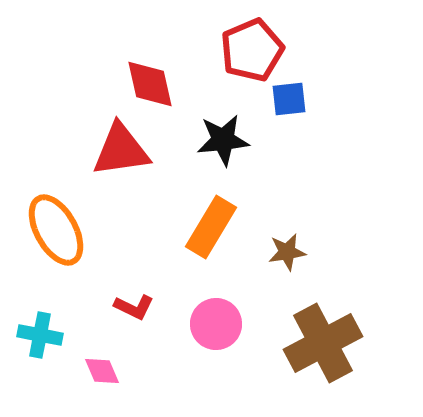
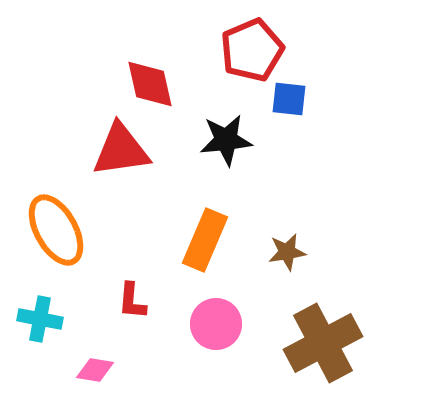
blue square: rotated 12 degrees clockwise
black star: moved 3 px right
orange rectangle: moved 6 px left, 13 px down; rotated 8 degrees counterclockwise
red L-shape: moved 2 px left, 6 px up; rotated 69 degrees clockwise
cyan cross: moved 16 px up
pink diamond: moved 7 px left, 1 px up; rotated 57 degrees counterclockwise
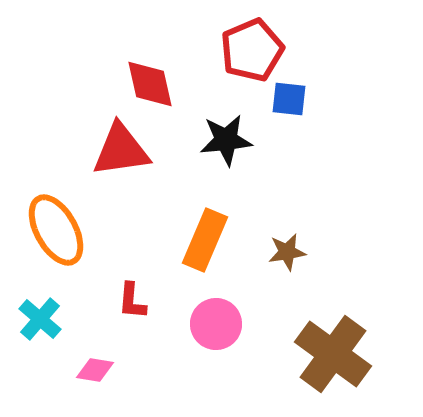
cyan cross: rotated 30 degrees clockwise
brown cross: moved 10 px right, 11 px down; rotated 26 degrees counterclockwise
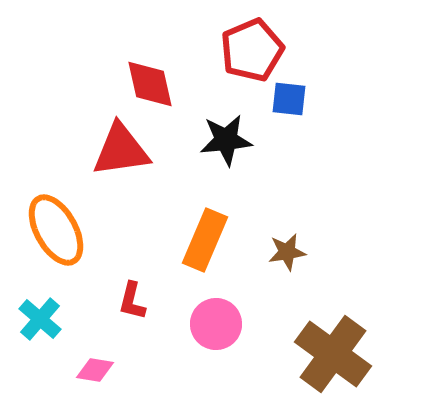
red L-shape: rotated 9 degrees clockwise
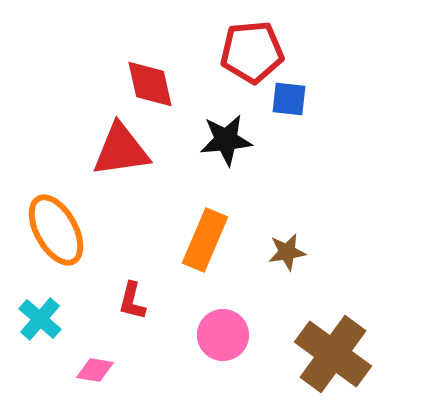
red pentagon: moved 2 px down; rotated 18 degrees clockwise
pink circle: moved 7 px right, 11 px down
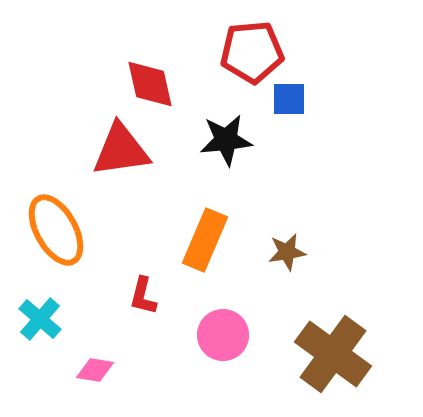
blue square: rotated 6 degrees counterclockwise
red L-shape: moved 11 px right, 5 px up
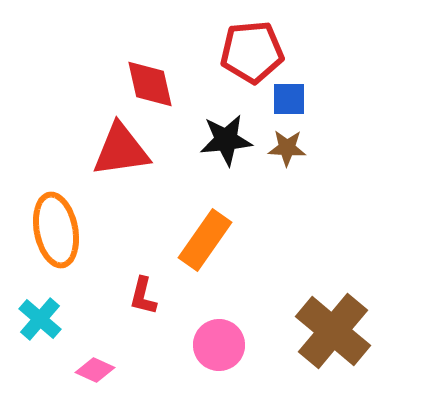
orange ellipse: rotated 18 degrees clockwise
orange rectangle: rotated 12 degrees clockwise
brown star: moved 104 px up; rotated 12 degrees clockwise
pink circle: moved 4 px left, 10 px down
brown cross: moved 23 px up; rotated 4 degrees clockwise
pink diamond: rotated 15 degrees clockwise
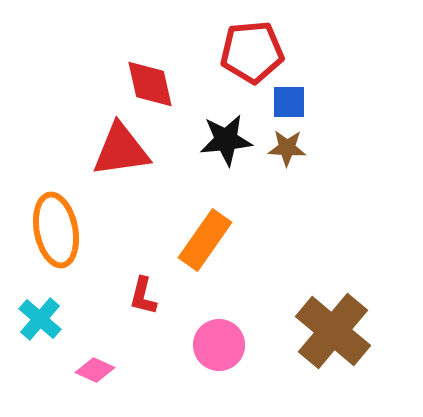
blue square: moved 3 px down
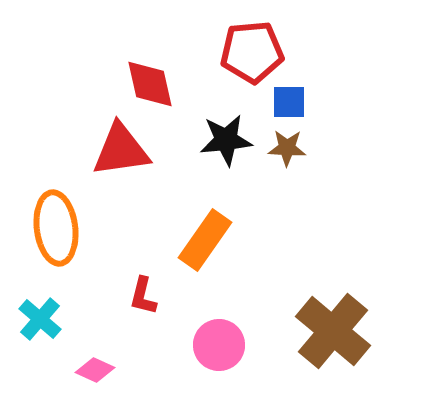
orange ellipse: moved 2 px up; rotated 4 degrees clockwise
